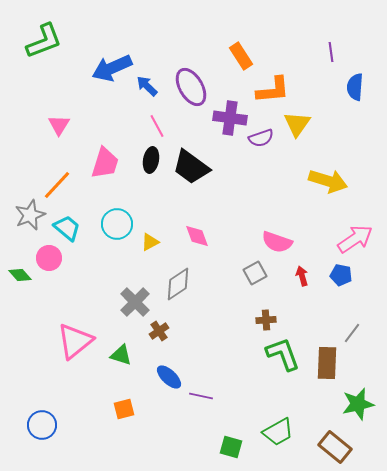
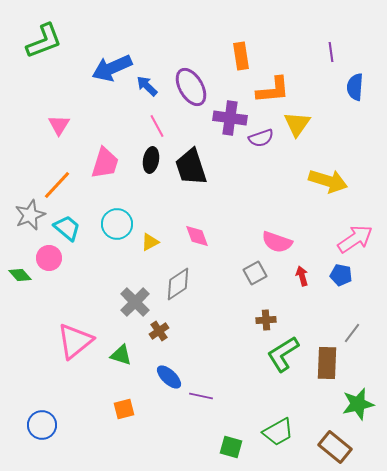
orange rectangle at (241, 56): rotated 24 degrees clockwise
black trapezoid at (191, 167): rotated 36 degrees clockwise
green L-shape at (283, 354): rotated 102 degrees counterclockwise
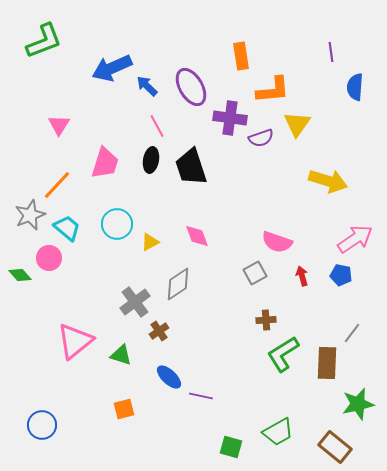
gray cross at (135, 302): rotated 8 degrees clockwise
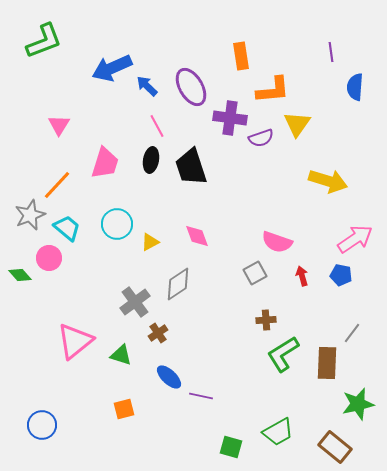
brown cross at (159, 331): moved 1 px left, 2 px down
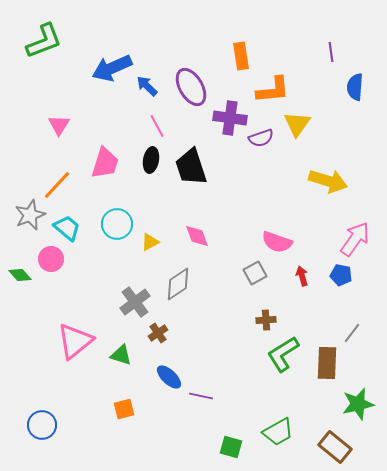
pink arrow at (355, 239): rotated 21 degrees counterclockwise
pink circle at (49, 258): moved 2 px right, 1 px down
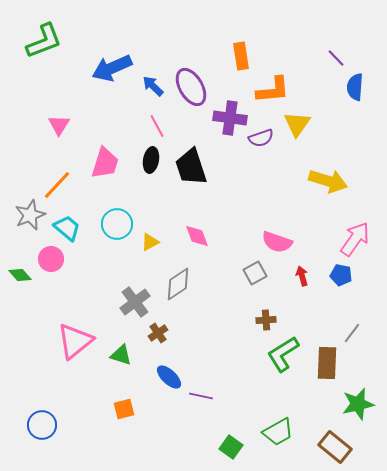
purple line at (331, 52): moved 5 px right, 6 px down; rotated 36 degrees counterclockwise
blue arrow at (147, 86): moved 6 px right
green square at (231, 447): rotated 20 degrees clockwise
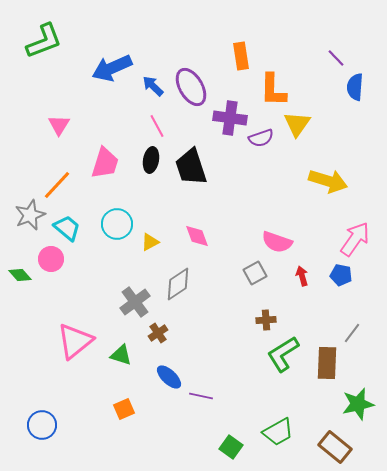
orange L-shape at (273, 90): rotated 96 degrees clockwise
orange square at (124, 409): rotated 10 degrees counterclockwise
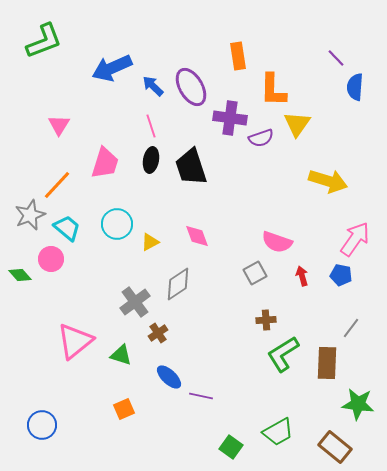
orange rectangle at (241, 56): moved 3 px left
pink line at (157, 126): moved 6 px left; rotated 10 degrees clockwise
gray line at (352, 333): moved 1 px left, 5 px up
green star at (358, 404): rotated 20 degrees clockwise
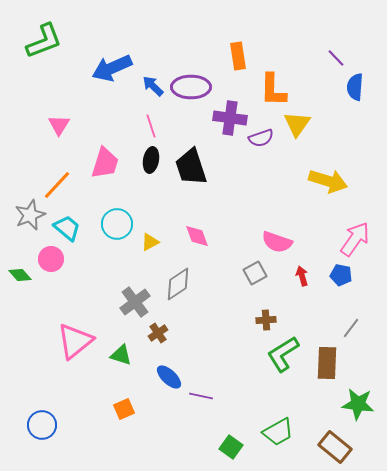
purple ellipse at (191, 87): rotated 60 degrees counterclockwise
